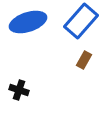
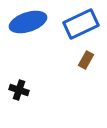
blue rectangle: moved 3 px down; rotated 24 degrees clockwise
brown rectangle: moved 2 px right
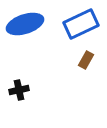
blue ellipse: moved 3 px left, 2 px down
black cross: rotated 30 degrees counterclockwise
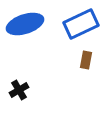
brown rectangle: rotated 18 degrees counterclockwise
black cross: rotated 18 degrees counterclockwise
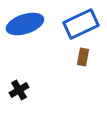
brown rectangle: moved 3 px left, 3 px up
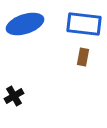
blue rectangle: moved 3 px right; rotated 32 degrees clockwise
black cross: moved 5 px left, 6 px down
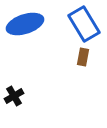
blue rectangle: rotated 52 degrees clockwise
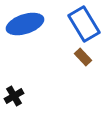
brown rectangle: rotated 54 degrees counterclockwise
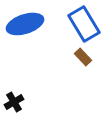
black cross: moved 6 px down
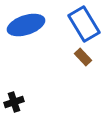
blue ellipse: moved 1 px right, 1 px down
black cross: rotated 12 degrees clockwise
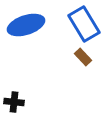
black cross: rotated 24 degrees clockwise
